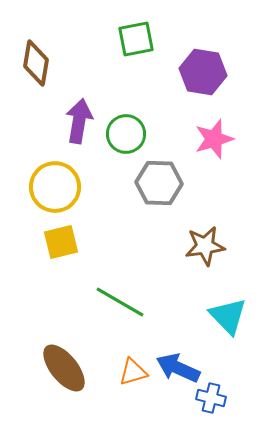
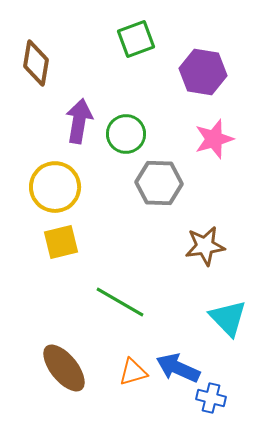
green square: rotated 9 degrees counterclockwise
cyan triangle: moved 2 px down
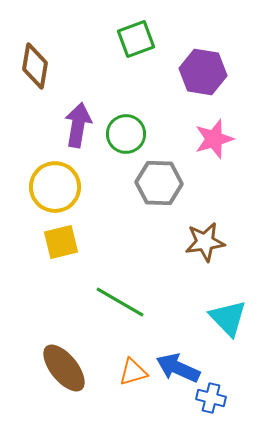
brown diamond: moved 1 px left, 3 px down
purple arrow: moved 1 px left, 4 px down
brown star: moved 4 px up
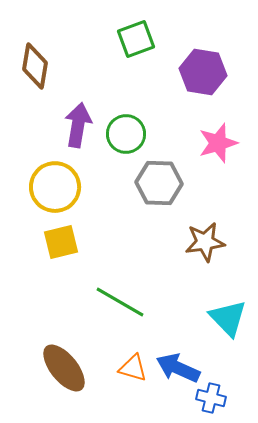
pink star: moved 4 px right, 4 px down
orange triangle: moved 4 px up; rotated 32 degrees clockwise
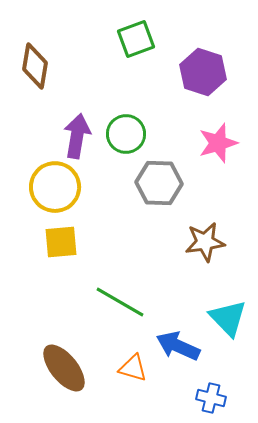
purple hexagon: rotated 9 degrees clockwise
purple arrow: moved 1 px left, 11 px down
yellow square: rotated 9 degrees clockwise
blue arrow: moved 22 px up
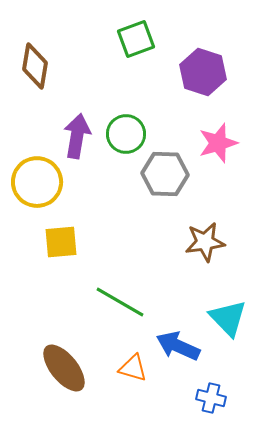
gray hexagon: moved 6 px right, 9 px up
yellow circle: moved 18 px left, 5 px up
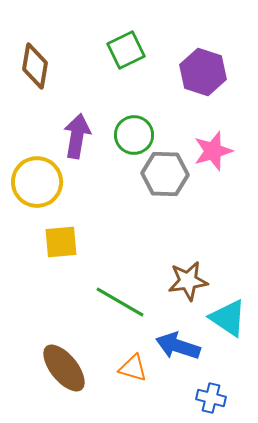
green square: moved 10 px left, 11 px down; rotated 6 degrees counterclockwise
green circle: moved 8 px right, 1 px down
pink star: moved 5 px left, 8 px down
brown star: moved 17 px left, 39 px down
cyan triangle: rotated 12 degrees counterclockwise
blue arrow: rotated 6 degrees counterclockwise
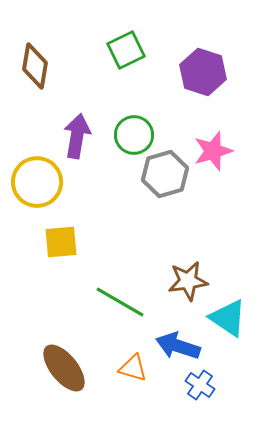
gray hexagon: rotated 18 degrees counterclockwise
blue cross: moved 11 px left, 13 px up; rotated 20 degrees clockwise
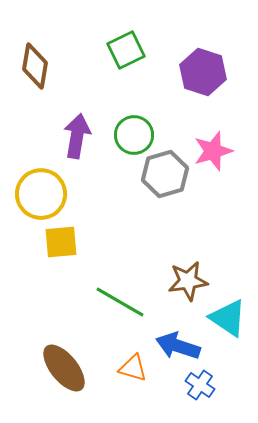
yellow circle: moved 4 px right, 12 px down
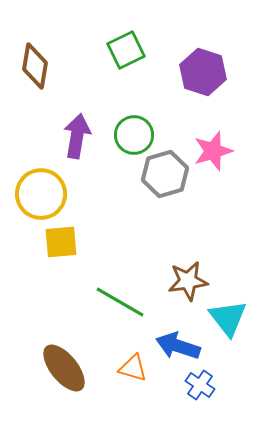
cyan triangle: rotated 18 degrees clockwise
